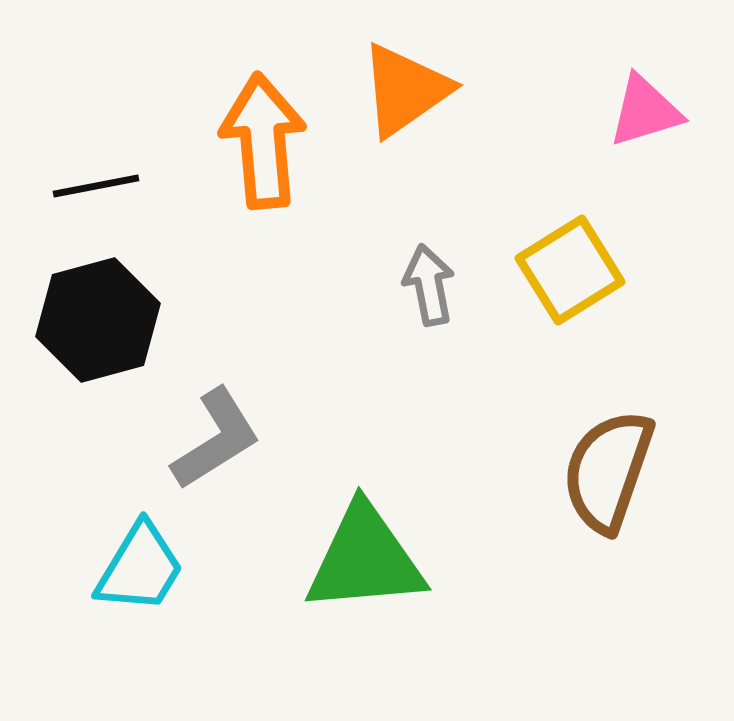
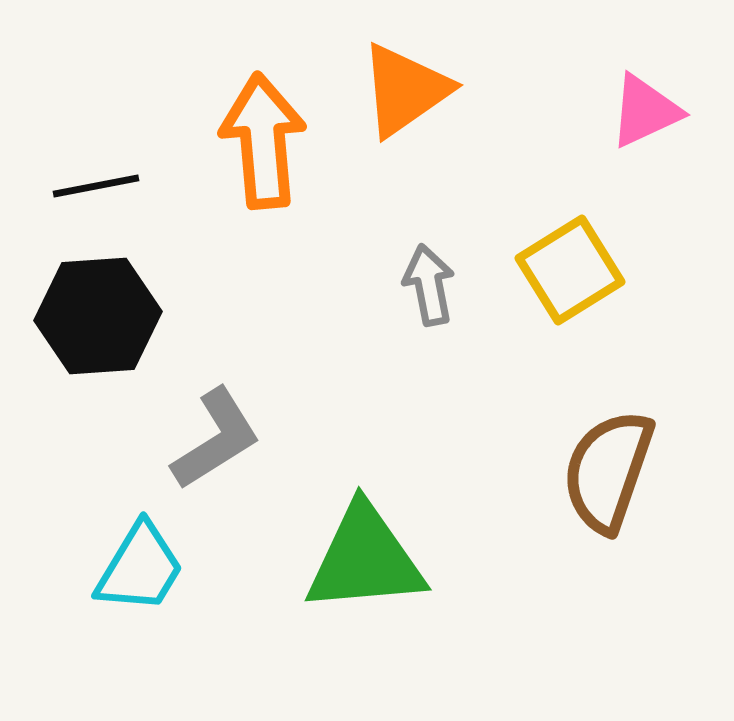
pink triangle: rotated 8 degrees counterclockwise
black hexagon: moved 4 px up; rotated 11 degrees clockwise
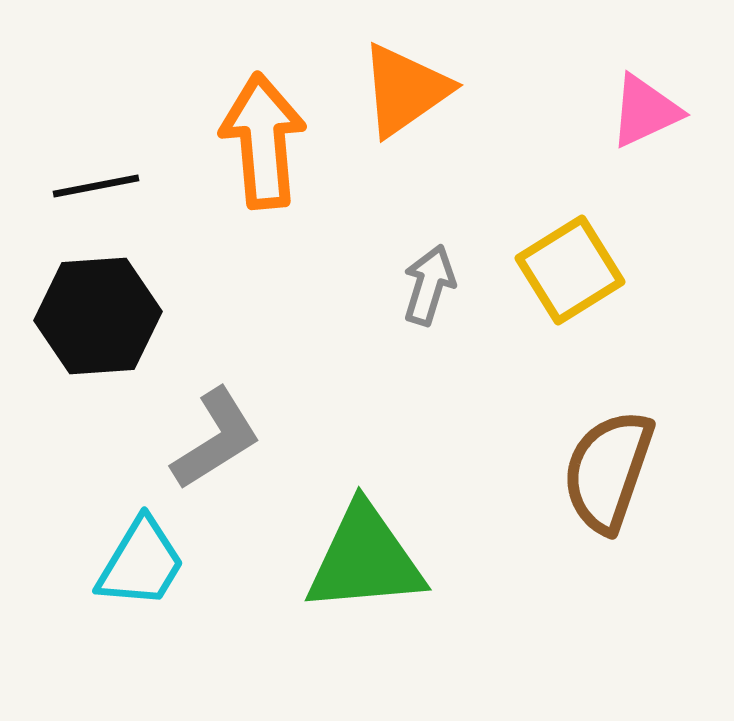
gray arrow: rotated 28 degrees clockwise
cyan trapezoid: moved 1 px right, 5 px up
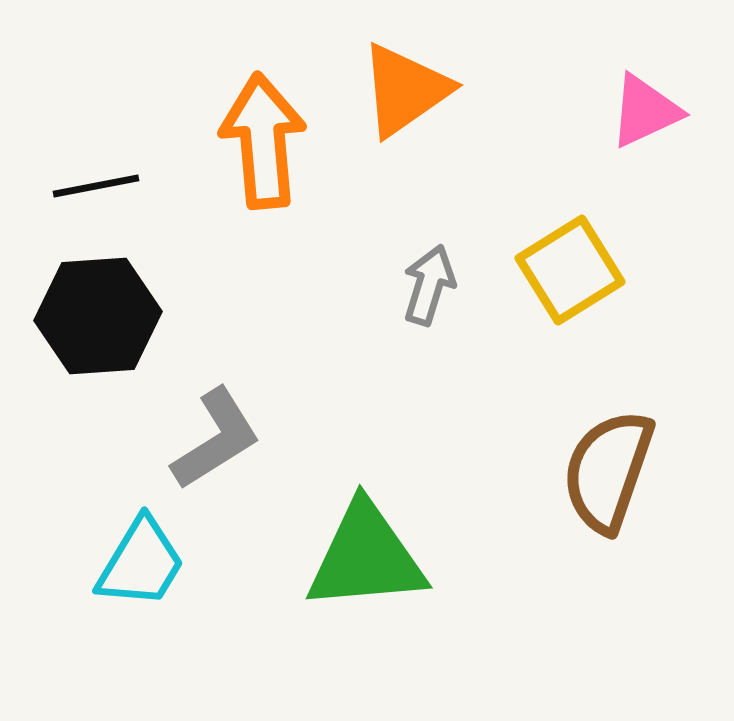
green triangle: moved 1 px right, 2 px up
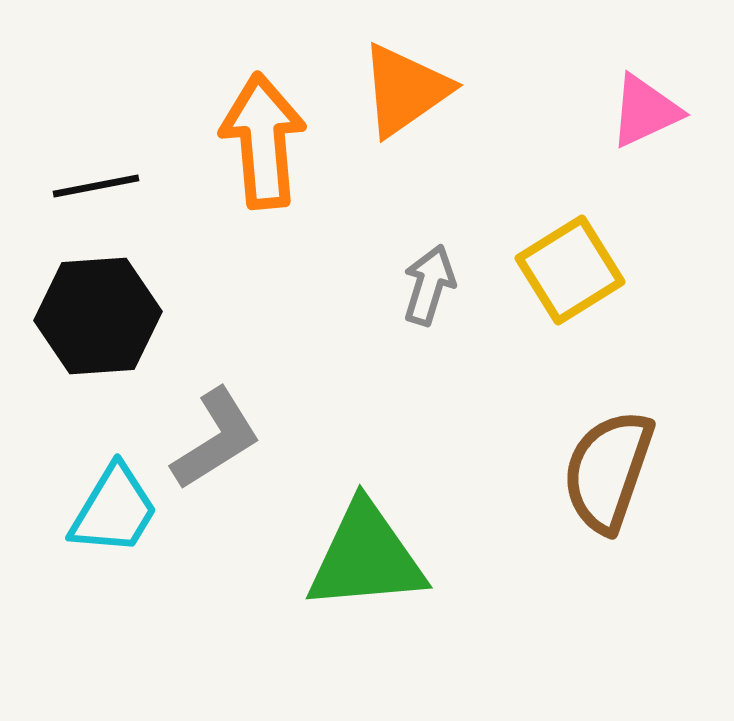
cyan trapezoid: moved 27 px left, 53 px up
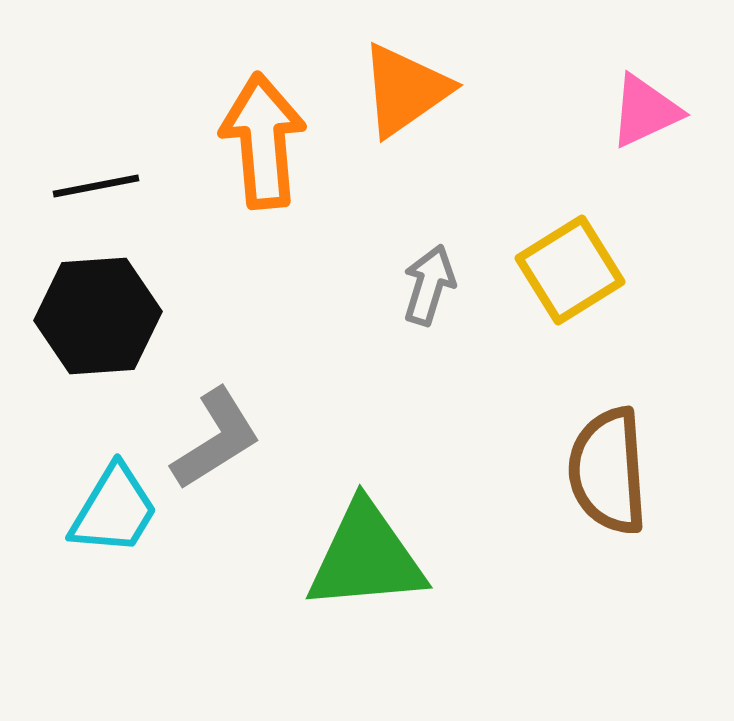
brown semicircle: rotated 23 degrees counterclockwise
